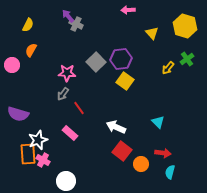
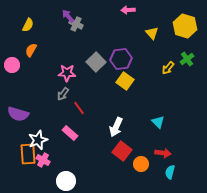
white arrow: rotated 90 degrees counterclockwise
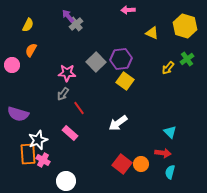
gray cross: rotated 24 degrees clockwise
yellow triangle: rotated 24 degrees counterclockwise
cyan triangle: moved 12 px right, 10 px down
white arrow: moved 2 px right, 4 px up; rotated 30 degrees clockwise
red square: moved 13 px down
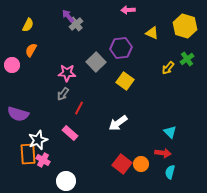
purple hexagon: moved 11 px up
red line: rotated 64 degrees clockwise
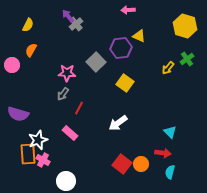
yellow triangle: moved 13 px left, 3 px down
yellow square: moved 2 px down
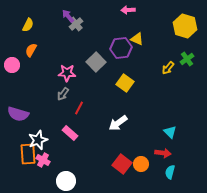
yellow triangle: moved 2 px left, 3 px down
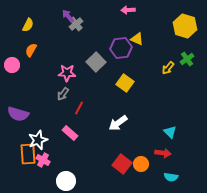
cyan semicircle: moved 1 px right, 5 px down; rotated 96 degrees counterclockwise
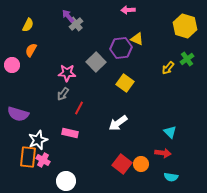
pink rectangle: rotated 28 degrees counterclockwise
orange rectangle: moved 3 px down; rotated 10 degrees clockwise
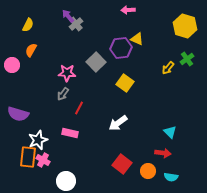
orange circle: moved 7 px right, 7 px down
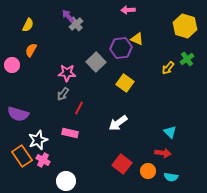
orange rectangle: moved 6 px left, 1 px up; rotated 40 degrees counterclockwise
